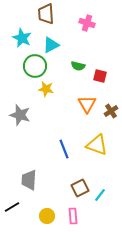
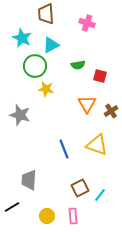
green semicircle: moved 1 px up; rotated 24 degrees counterclockwise
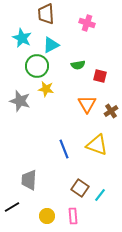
green circle: moved 2 px right
gray star: moved 14 px up
brown square: rotated 30 degrees counterclockwise
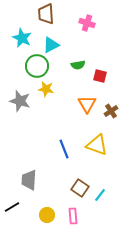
yellow circle: moved 1 px up
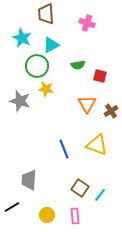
pink rectangle: moved 2 px right
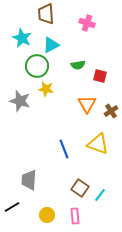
yellow triangle: moved 1 px right, 1 px up
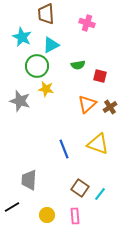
cyan star: moved 1 px up
orange triangle: rotated 18 degrees clockwise
brown cross: moved 1 px left, 4 px up
cyan line: moved 1 px up
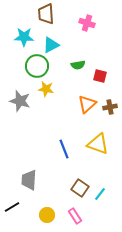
cyan star: moved 2 px right; rotated 24 degrees counterclockwise
brown cross: rotated 24 degrees clockwise
pink rectangle: rotated 28 degrees counterclockwise
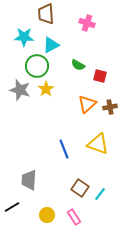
green semicircle: rotated 40 degrees clockwise
yellow star: rotated 28 degrees clockwise
gray star: moved 11 px up
pink rectangle: moved 1 px left, 1 px down
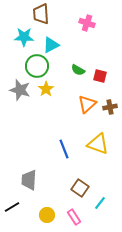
brown trapezoid: moved 5 px left
green semicircle: moved 5 px down
cyan line: moved 9 px down
